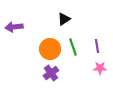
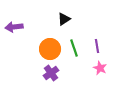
green line: moved 1 px right, 1 px down
pink star: rotated 24 degrees clockwise
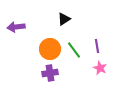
purple arrow: moved 2 px right
green line: moved 2 px down; rotated 18 degrees counterclockwise
purple cross: moved 1 px left; rotated 28 degrees clockwise
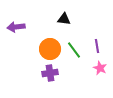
black triangle: rotated 40 degrees clockwise
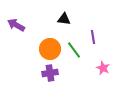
purple arrow: moved 2 px up; rotated 36 degrees clockwise
purple line: moved 4 px left, 9 px up
pink star: moved 3 px right
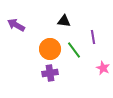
black triangle: moved 2 px down
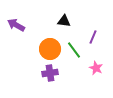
purple line: rotated 32 degrees clockwise
pink star: moved 7 px left
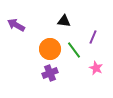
purple cross: rotated 14 degrees counterclockwise
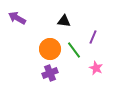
purple arrow: moved 1 px right, 7 px up
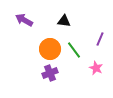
purple arrow: moved 7 px right, 2 px down
purple line: moved 7 px right, 2 px down
